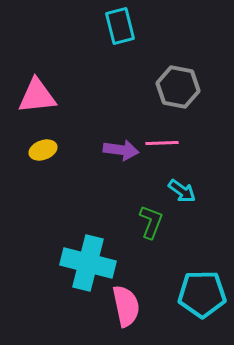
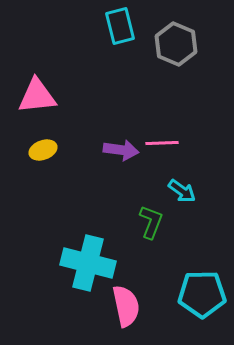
gray hexagon: moved 2 px left, 43 px up; rotated 12 degrees clockwise
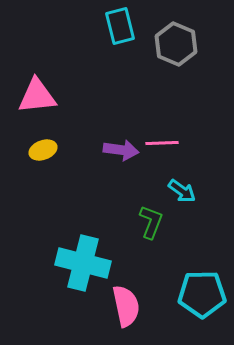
cyan cross: moved 5 px left
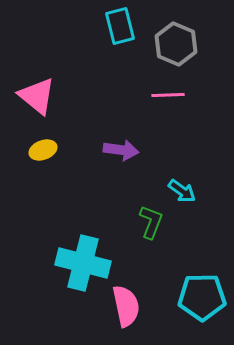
pink triangle: rotated 45 degrees clockwise
pink line: moved 6 px right, 48 px up
cyan pentagon: moved 3 px down
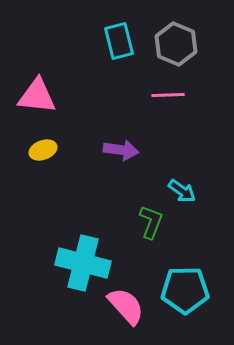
cyan rectangle: moved 1 px left, 15 px down
pink triangle: rotated 33 degrees counterclockwise
cyan pentagon: moved 17 px left, 7 px up
pink semicircle: rotated 30 degrees counterclockwise
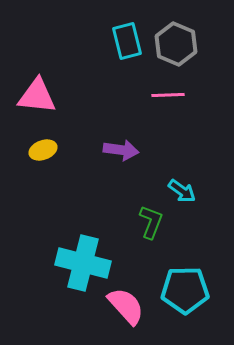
cyan rectangle: moved 8 px right
